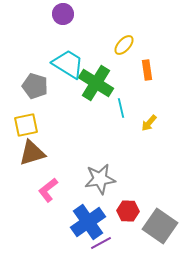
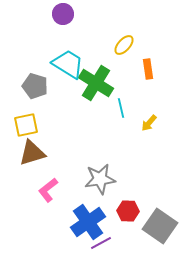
orange rectangle: moved 1 px right, 1 px up
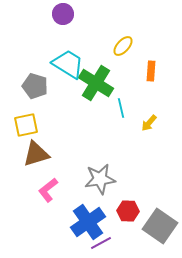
yellow ellipse: moved 1 px left, 1 px down
orange rectangle: moved 3 px right, 2 px down; rotated 12 degrees clockwise
brown triangle: moved 4 px right, 1 px down
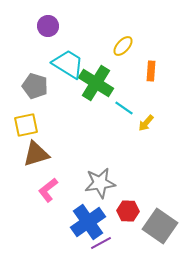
purple circle: moved 15 px left, 12 px down
cyan line: moved 3 px right; rotated 42 degrees counterclockwise
yellow arrow: moved 3 px left
gray star: moved 4 px down
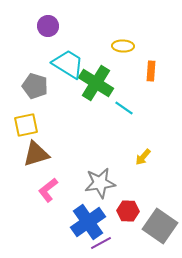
yellow ellipse: rotated 50 degrees clockwise
yellow arrow: moved 3 px left, 34 px down
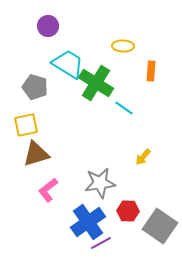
gray pentagon: moved 1 px down
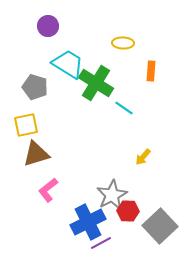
yellow ellipse: moved 3 px up
gray star: moved 12 px right, 12 px down; rotated 20 degrees counterclockwise
blue cross: rotated 8 degrees clockwise
gray square: rotated 12 degrees clockwise
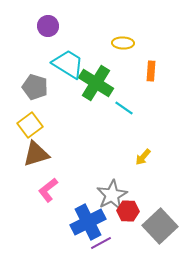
yellow square: moved 4 px right; rotated 25 degrees counterclockwise
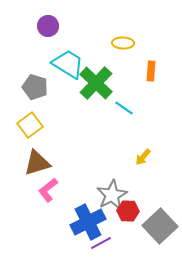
green cross: rotated 12 degrees clockwise
brown triangle: moved 1 px right, 9 px down
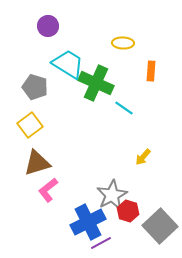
green cross: rotated 20 degrees counterclockwise
red hexagon: rotated 15 degrees clockwise
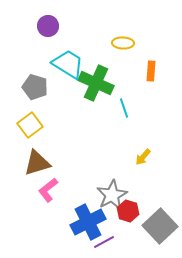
cyan line: rotated 36 degrees clockwise
purple line: moved 3 px right, 1 px up
